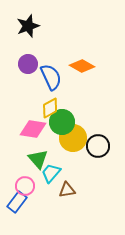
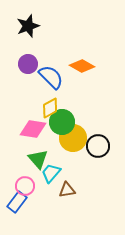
blue semicircle: rotated 20 degrees counterclockwise
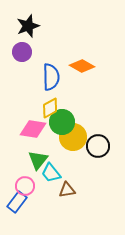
purple circle: moved 6 px left, 12 px up
blue semicircle: rotated 44 degrees clockwise
yellow circle: moved 1 px up
green triangle: moved 1 px down; rotated 20 degrees clockwise
cyan trapezoid: rotated 80 degrees counterclockwise
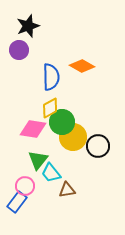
purple circle: moved 3 px left, 2 px up
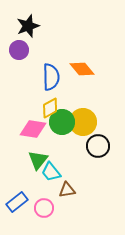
orange diamond: moved 3 px down; rotated 20 degrees clockwise
yellow circle: moved 10 px right, 15 px up
cyan trapezoid: moved 1 px up
pink circle: moved 19 px right, 22 px down
blue rectangle: rotated 15 degrees clockwise
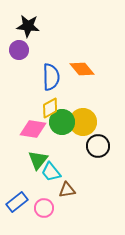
black star: rotated 25 degrees clockwise
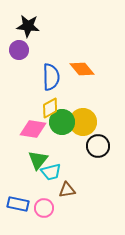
cyan trapezoid: rotated 65 degrees counterclockwise
blue rectangle: moved 1 px right, 2 px down; rotated 50 degrees clockwise
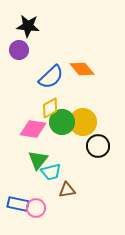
blue semicircle: rotated 48 degrees clockwise
pink circle: moved 8 px left
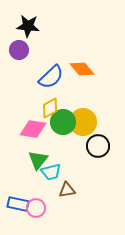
green circle: moved 1 px right
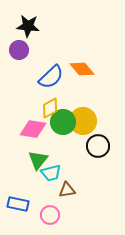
yellow circle: moved 1 px up
cyan trapezoid: moved 1 px down
pink circle: moved 14 px right, 7 px down
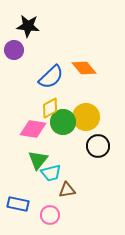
purple circle: moved 5 px left
orange diamond: moved 2 px right, 1 px up
yellow circle: moved 3 px right, 4 px up
